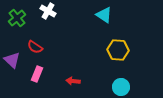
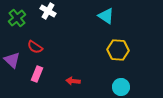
cyan triangle: moved 2 px right, 1 px down
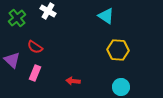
pink rectangle: moved 2 px left, 1 px up
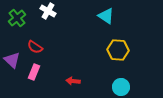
pink rectangle: moved 1 px left, 1 px up
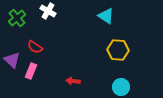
pink rectangle: moved 3 px left, 1 px up
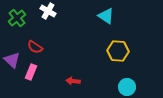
yellow hexagon: moved 1 px down
pink rectangle: moved 1 px down
cyan circle: moved 6 px right
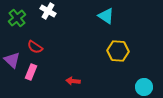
cyan circle: moved 17 px right
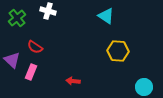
white cross: rotated 14 degrees counterclockwise
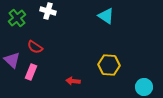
yellow hexagon: moved 9 px left, 14 px down
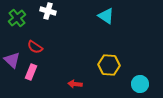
red arrow: moved 2 px right, 3 px down
cyan circle: moved 4 px left, 3 px up
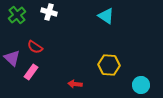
white cross: moved 1 px right, 1 px down
green cross: moved 3 px up
purple triangle: moved 2 px up
pink rectangle: rotated 14 degrees clockwise
cyan circle: moved 1 px right, 1 px down
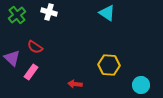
cyan triangle: moved 1 px right, 3 px up
